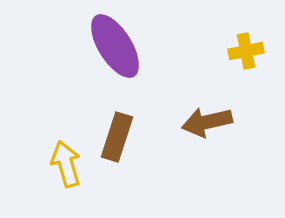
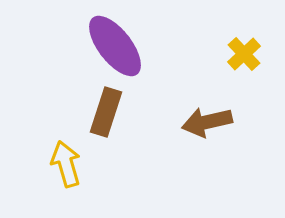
purple ellipse: rotated 6 degrees counterclockwise
yellow cross: moved 2 px left, 3 px down; rotated 32 degrees counterclockwise
brown rectangle: moved 11 px left, 25 px up
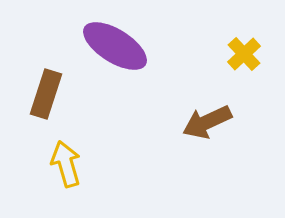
purple ellipse: rotated 20 degrees counterclockwise
brown rectangle: moved 60 px left, 18 px up
brown arrow: rotated 12 degrees counterclockwise
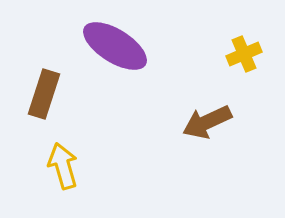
yellow cross: rotated 20 degrees clockwise
brown rectangle: moved 2 px left
yellow arrow: moved 3 px left, 2 px down
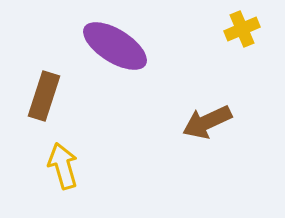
yellow cross: moved 2 px left, 25 px up
brown rectangle: moved 2 px down
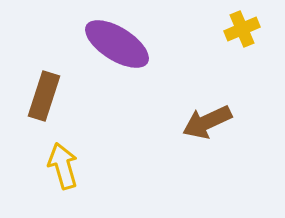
purple ellipse: moved 2 px right, 2 px up
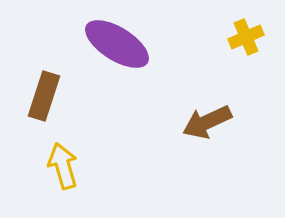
yellow cross: moved 4 px right, 8 px down
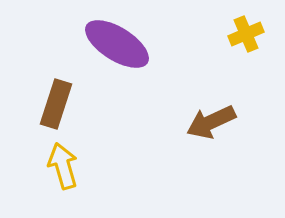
yellow cross: moved 3 px up
brown rectangle: moved 12 px right, 8 px down
brown arrow: moved 4 px right
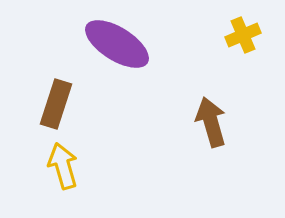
yellow cross: moved 3 px left, 1 px down
brown arrow: rotated 99 degrees clockwise
